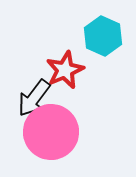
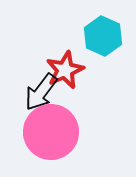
black arrow: moved 7 px right, 6 px up
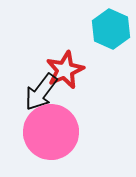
cyan hexagon: moved 8 px right, 7 px up
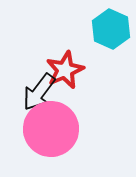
black arrow: moved 2 px left
pink circle: moved 3 px up
